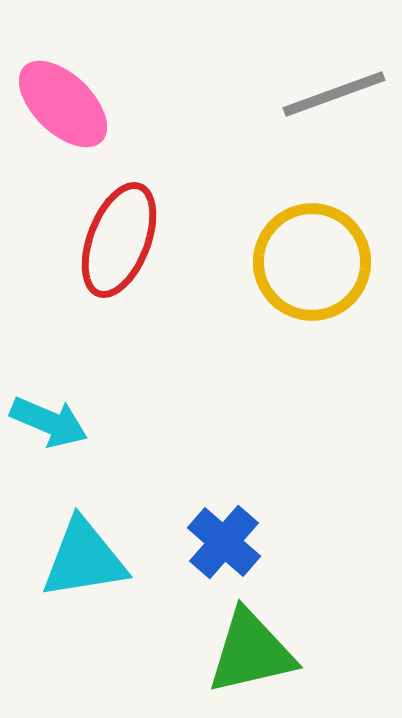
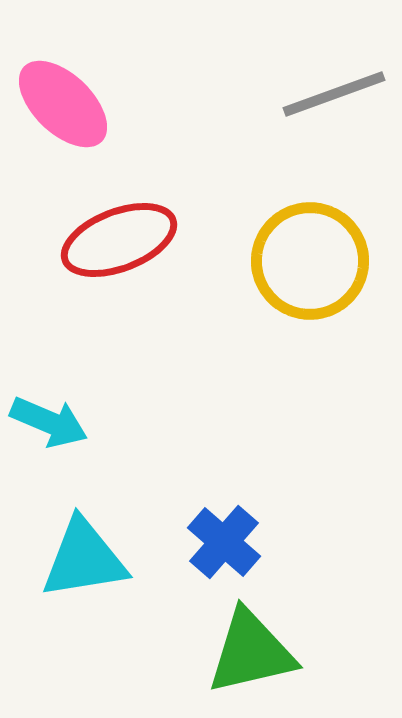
red ellipse: rotated 48 degrees clockwise
yellow circle: moved 2 px left, 1 px up
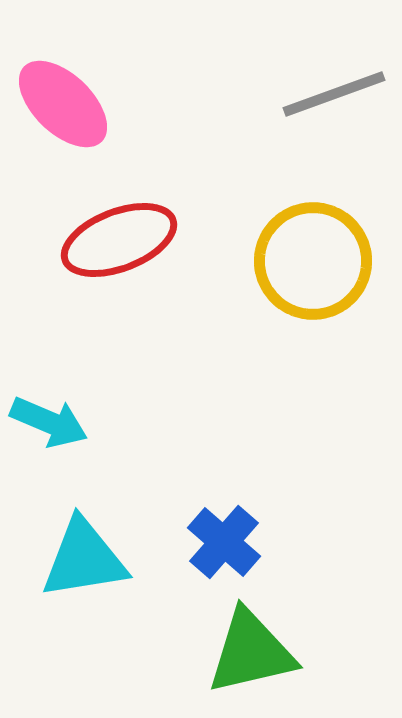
yellow circle: moved 3 px right
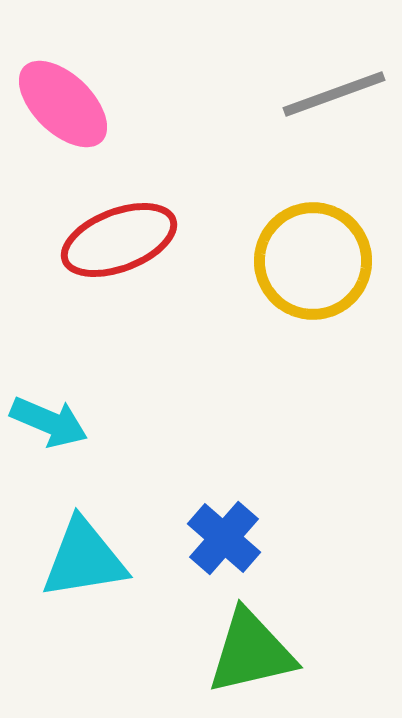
blue cross: moved 4 px up
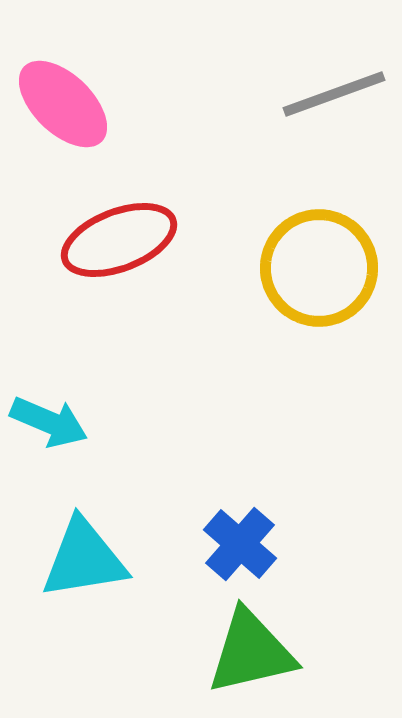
yellow circle: moved 6 px right, 7 px down
blue cross: moved 16 px right, 6 px down
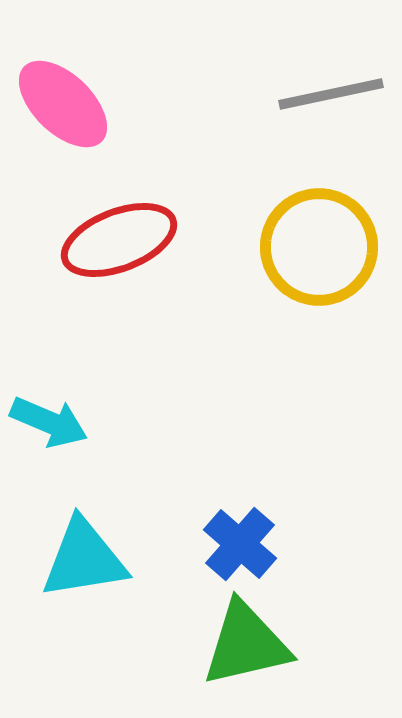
gray line: moved 3 px left; rotated 8 degrees clockwise
yellow circle: moved 21 px up
green triangle: moved 5 px left, 8 px up
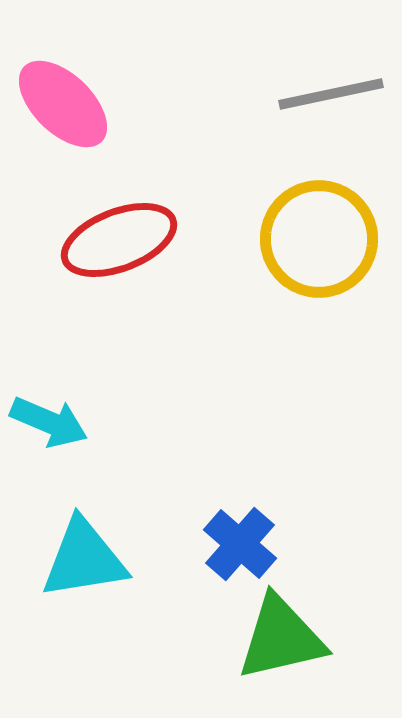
yellow circle: moved 8 px up
green triangle: moved 35 px right, 6 px up
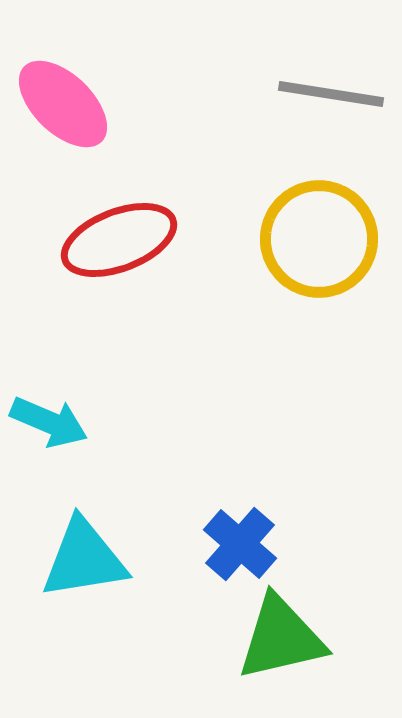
gray line: rotated 21 degrees clockwise
